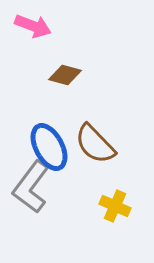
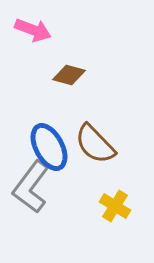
pink arrow: moved 4 px down
brown diamond: moved 4 px right
yellow cross: rotated 8 degrees clockwise
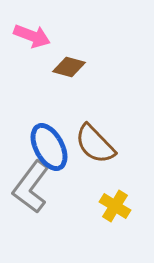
pink arrow: moved 1 px left, 6 px down
brown diamond: moved 8 px up
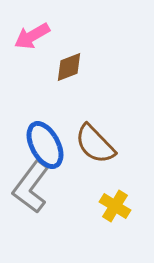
pink arrow: rotated 129 degrees clockwise
brown diamond: rotated 36 degrees counterclockwise
blue ellipse: moved 4 px left, 2 px up
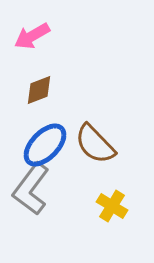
brown diamond: moved 30 px left, 23 px down
blue ellipse: rotated 72 degrees clockwise
gray L-shape: moved 2 px down
yellow cross: moved 3 px left
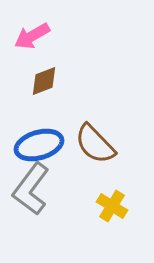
brown diamond: moved 5 px right, 9 px up
blue ellipse: moved 6 px left; rotated 30 degrees clockwise
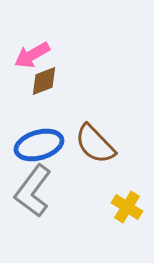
pink arrow: moved 19 px down
gray L-shape: moved 2 px right, 2 px down
yellow cross: moved 15 px right, 1 px down
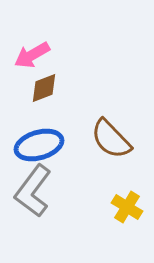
brown diamond: moved 7 px down
brown semicircle: moved 16 px right, 5 px up
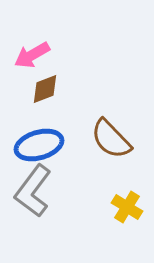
brown diamond: moved 1 px right, 1 px down
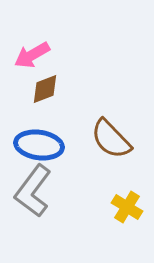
blue ellipse: rotated 24 degrees clockwise
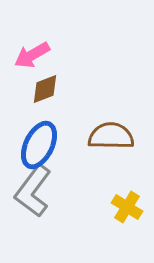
brown semicircle: moved 3 px up; rotated 135 degrees clockwise
blue ellipse: rotated 72 degrees counterclockwise
